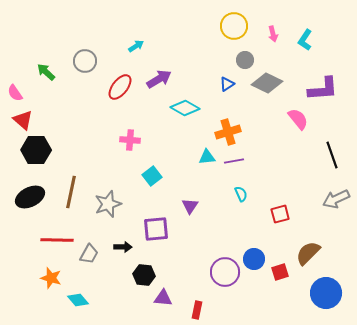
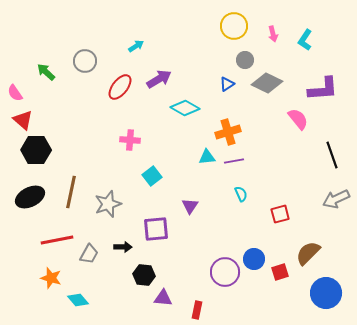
red line at (57, 240): rotated 12 degrees counterclockwise
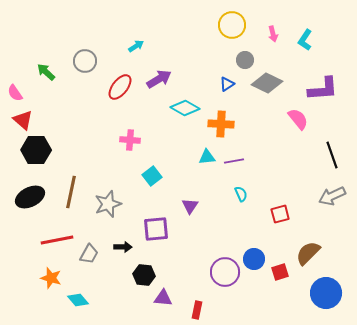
yellow circle at (234, 26): moved 2 px left, 1 px up
orange cross at (228, 132): moved 7 px left, 8 px up; rotated 20 degrees clockwise
gray arrow at (336, 199): moved 4 px left, 3 px up
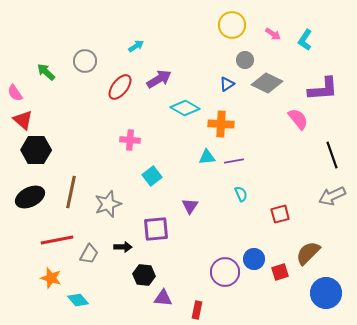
pink arrow at (273, 34): rotated 42 degrees counterclockwise
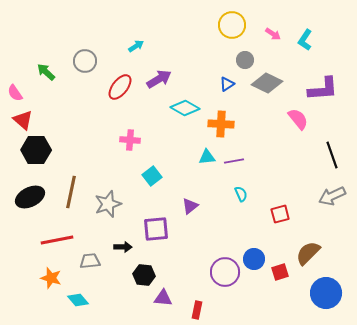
purple triangle at (190, 206): rotated 18 degrees clockwise
gray trapezoid at (89, 254): moved 1 px right, 7 px down; rotated 125 degrees counterclockwise
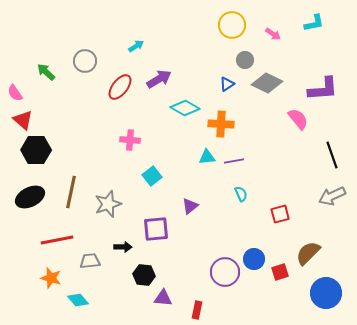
cyan L-shape at (305, 40): moved 9 px right, 17 px up; rotated 135 degrees counterclockwise
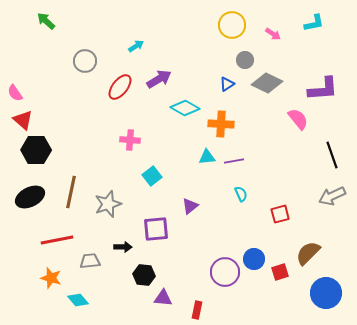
green arrow at (46, 72): moved 51 px up
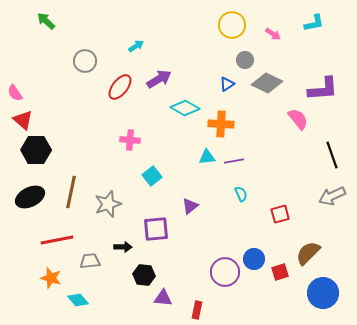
blue circle at (326, 293): moved 3 px left
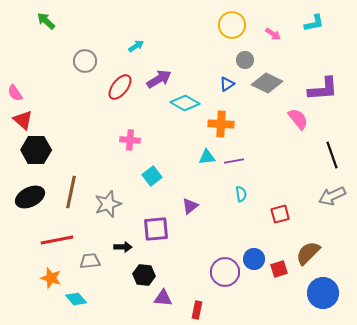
cyan diamond at (185, 108): moved 5 px up
cyan semicircle at (241, 194): rotated 14 degrees clockwise
red square at (280, 272): moved 1 px left, 3 px up
cyan diamond at (78, 300): moved 2 px left, 1 px up
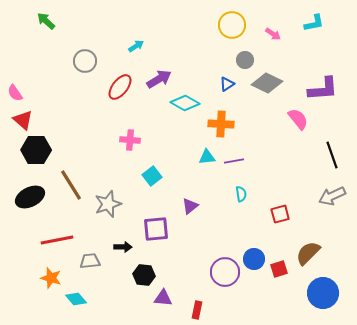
brown line at (71, 192): moved 7 px up; rotated 44 degrees counterclockwise
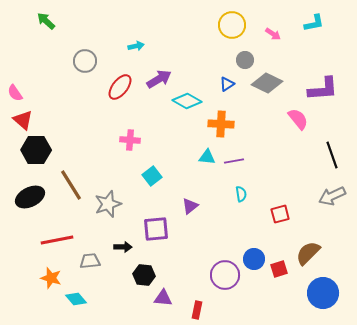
cyan arrow at (136, 46): rotated 21 degrees clockwise
cyan diamond at (185, 103): moved 2 px right, 2 px up
cyan triangle at (207, 157): rotated 12 degrees clockwise
purple circle at (225, 272): moved 3 px down
